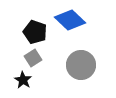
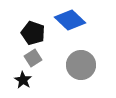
black pentagon: moved 2 px left, 1 px down
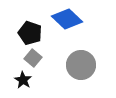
blue diamond: moved 3 px left, 1 px up
black pentagon: moved 3 px left
gray square: rotated 18 degrees counterclockwise
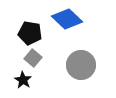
black pentagon: rotated 10 degrees counterclockwise
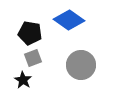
blue diamond: moved 2 px right, 1 px down; rotated 8 degrees counterclockwise
gray square: rotated 30 degrees clockwise
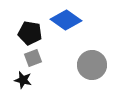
blue diamond: moved 3 px left
gray circle: moved 11 px right
black star: rotated 18 degrees counterclockwise
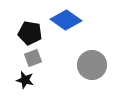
black star: moved 2 px right
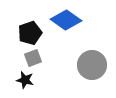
black pentagon: rotated 30 degrees counterclockwise
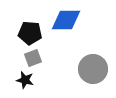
blue diamond: rotated 36 degrees counterclockwise
black pentagon: rotated 25 degrees clockwise
gray circle: moved 1 px right, 4 px down
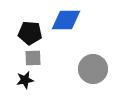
gray square: rotated 18 degrees clockwise
black star: rotated 24 degrees counterclockwise
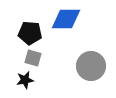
blue diamond: moved 1 px up
gray square: rotated 18 degrees clockwise
gray circle: moved 2 px left, 3 px up
